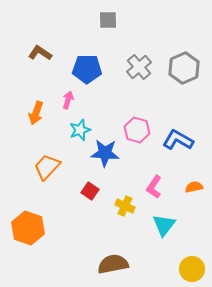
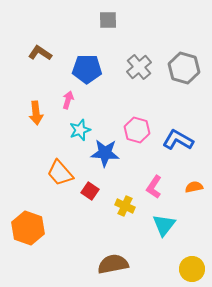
gray hexagon: rotated 20 degrees counterclockwise
orange arrow: rotated 25 degrees counterclockwise
orange trapezoid: moved 13 px right, 6 px down; rotated 84 degrees counterclockwise
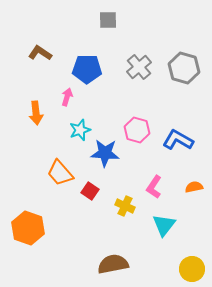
pink arrow: moved 1 px left, 3 px up
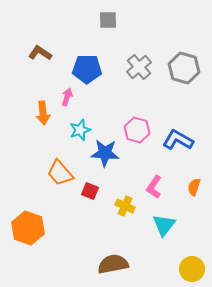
orange arrow: moved 7 px right
orange semicircle: rotated 60 degrees counterclockwise
red square: rotated 12 degrees counterclockwise
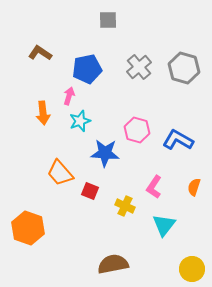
blue pentagon: rotated 12 degrees counterclockwise
pink arrow: moved 2 px right, 1 px up
cyan star: moved 9 px up
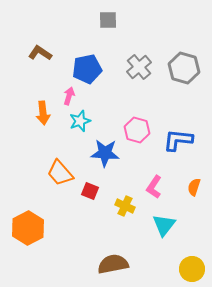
blue L-shape: rotated 24 degrees counterclockwise
orange hexagon: rotated 12 degrees clockwise
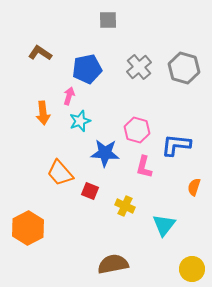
blue L-shape: moved 2 px left, 5 px down
pink L-shape: moved 10 px left, 20 px up; rotated 20 degrees counterclockwise
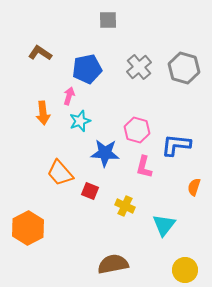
yellow circle: moved 7 px left, 1 px down
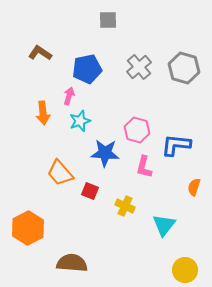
brown semicircle: moved 41 px left, 1 px up; rotated 16 degrees clockwise
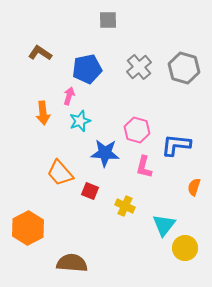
yellow circle: moved 22 px up
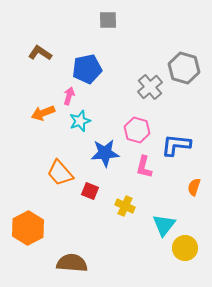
gray cross: moved 11 px right, 20 px down
orange arrow: rotated 75 degrees clockwise
blue star: rotated 8 degrees counterclockwise
